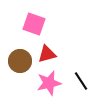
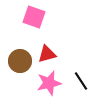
pink square: moved 7 px up
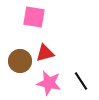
pink square: rotated 10 degrees counterclockwise
red triangle: moved 2 px left, 1 px up
pink star: rotated 25 degrees clockwise
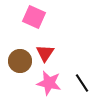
pink square: rotated 15 degrees clockwise
red triangle: rotated 42 degrees counterclockwise
black line: moved 1 px right, 2 px down
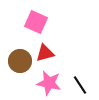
pink square: moved 2 px right, 5 px down
red triangle: rotated 42 degrees clockwise
black line: moved 2 px left, 2 px down
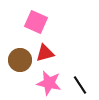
brown circle: moved 1 px up
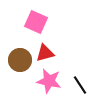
pink star: moved 2 px up
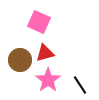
pink square: moved 3 px right
pink star: moved 1 px left, 1 px up; rotated 25 degrees clockwise
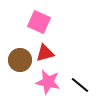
pink star: moved 2 px down; rotated 25 degrees counterclockwise
black line: rotated 18 degrees counterclockwise
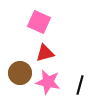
brown circle: moved 13 px down
black line: rotated 66 degrees clockwise
